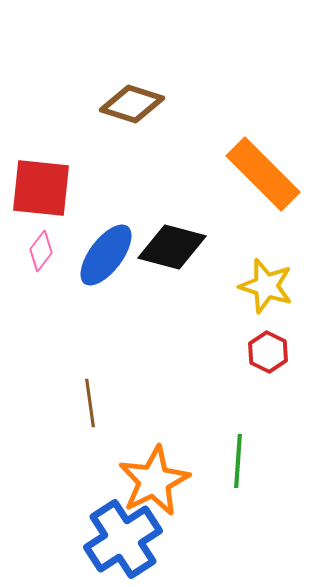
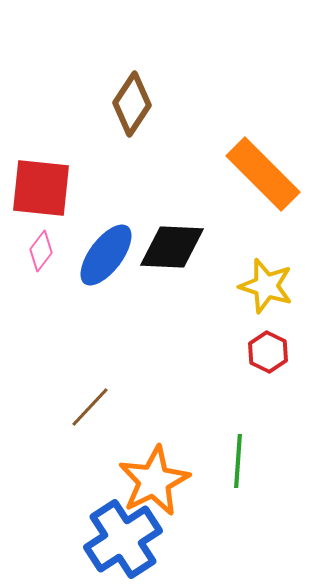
brown diamond: rotated 74 degrees counterclockwise
black diamond: rotated 12 degrees counterclockwise
brown line: moved 4 px down; rotated 51 degrees clockwise
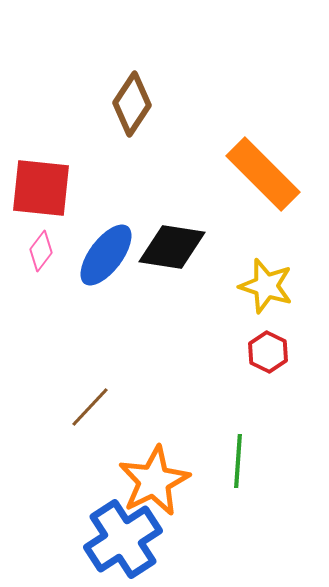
black diamond: rotated 6 degrees clockwise
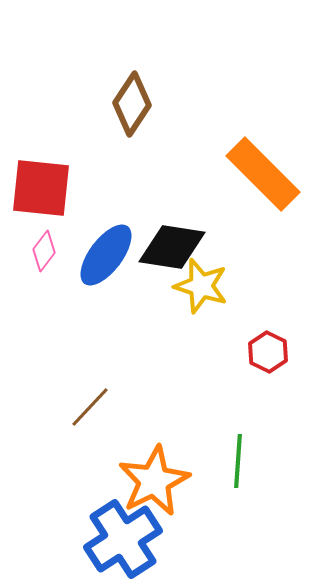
pink diamond: moved 3 px right
yellow star: moved 65 px left
